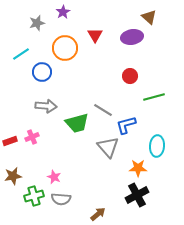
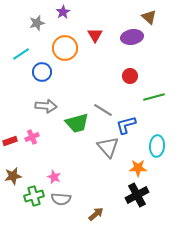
brown arrow: moved 2 px left
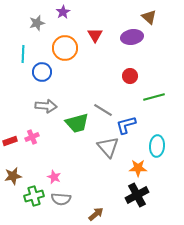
cyan line: moved 2 px right; rotated 54 degrees counterclockwise
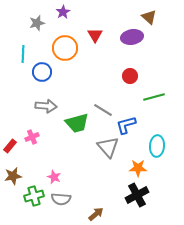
red rectangle: moved 5 px down; rotated 32 degrees counterclockwise
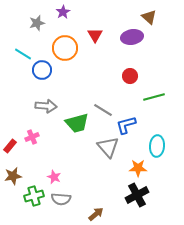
cyan line: rotated 60 degrees counterclockwise
blue circle: moved 2 px up
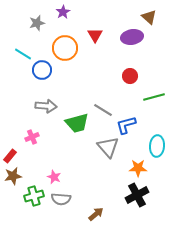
red rectangle: moved 10 px down
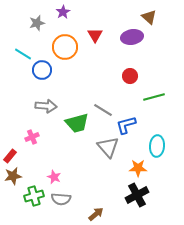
orange circle: moved 1 px up
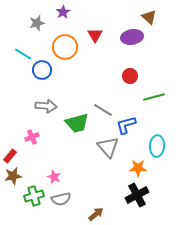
gray semicircle: rotated 18 degrees counterclockwise
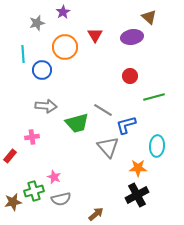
cyan line: rotated 54 degrees clockwise
pink cross: rotated 16 degrees clockwise
brown star: moved 26 px down
green cross: moved 5 px up
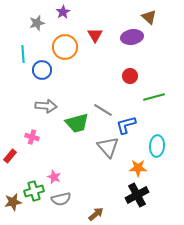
pink cross: rotated 24 degrees clockwise
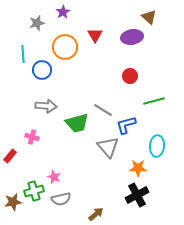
green line: moved 4 px down
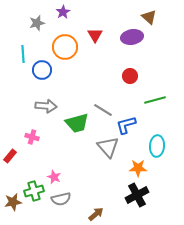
green line: moved 1 px right, 1 px up
